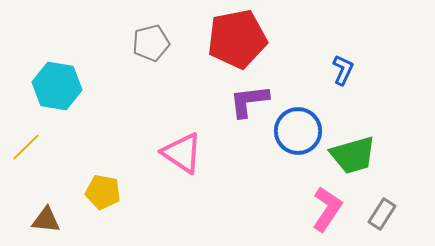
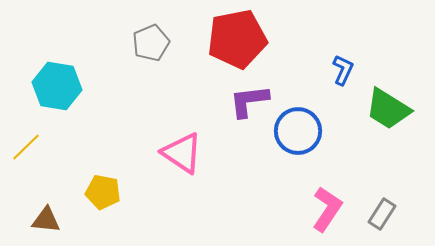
gray pentagon: rotated 9 degrees counterclockwise
green trapezoid: moved 35 px right, 46 px up; rotated 48 degrees clockwise
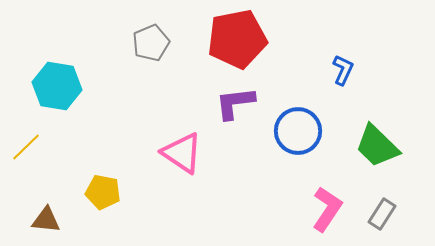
purple L-shape: moved 14 px left, 2 px down
green trapezoid: moved 11 px left, 37 px down; rotated 12 degrees clockwise
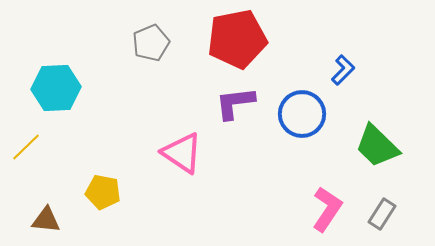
blue L-shape: rotated 20 degrees clockwise
cyan hexagon: moved 1 px left, 2 px down; rotated 12 degrees counterclockwise
blue circle: moved 4 px right, 17 px up
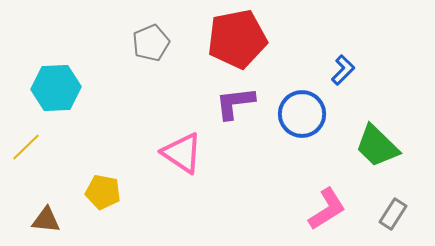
pink L-shape: rotated 24 degrees clockwise
gray rectangle: moved 11 px right
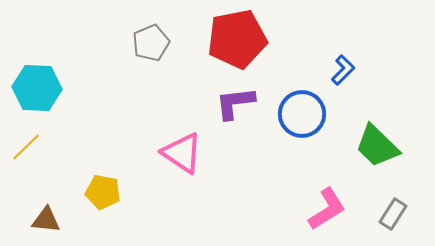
cyan hexagon: moved 19 px left; rotated 6 degrees clockwise
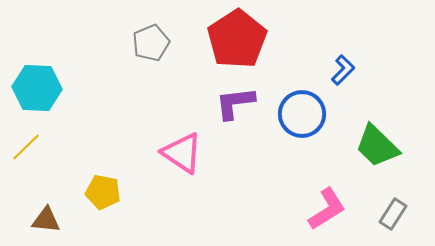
red pentagon: rotated 22 degrees counterclockwise
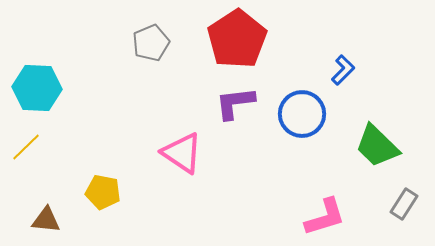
pink L-shape: moved 2 px left, 8 px down; rotated 15 degrees clockwise
gray rectangle: moved 11 px right, 10 px up
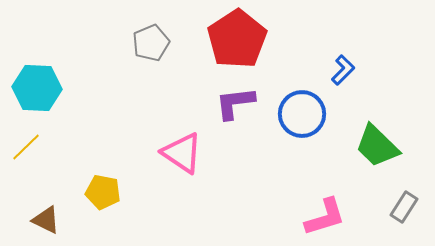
gray rectangle: moved 3 px down
brown triangle: rotated 20 degrees clockwise
